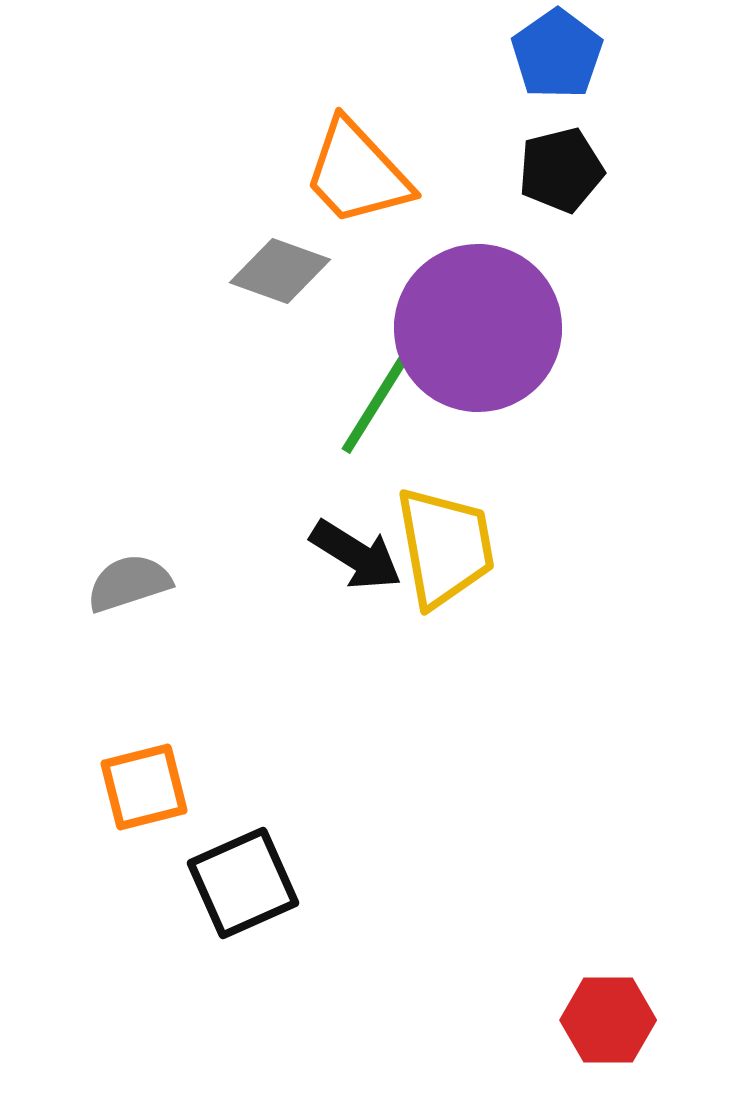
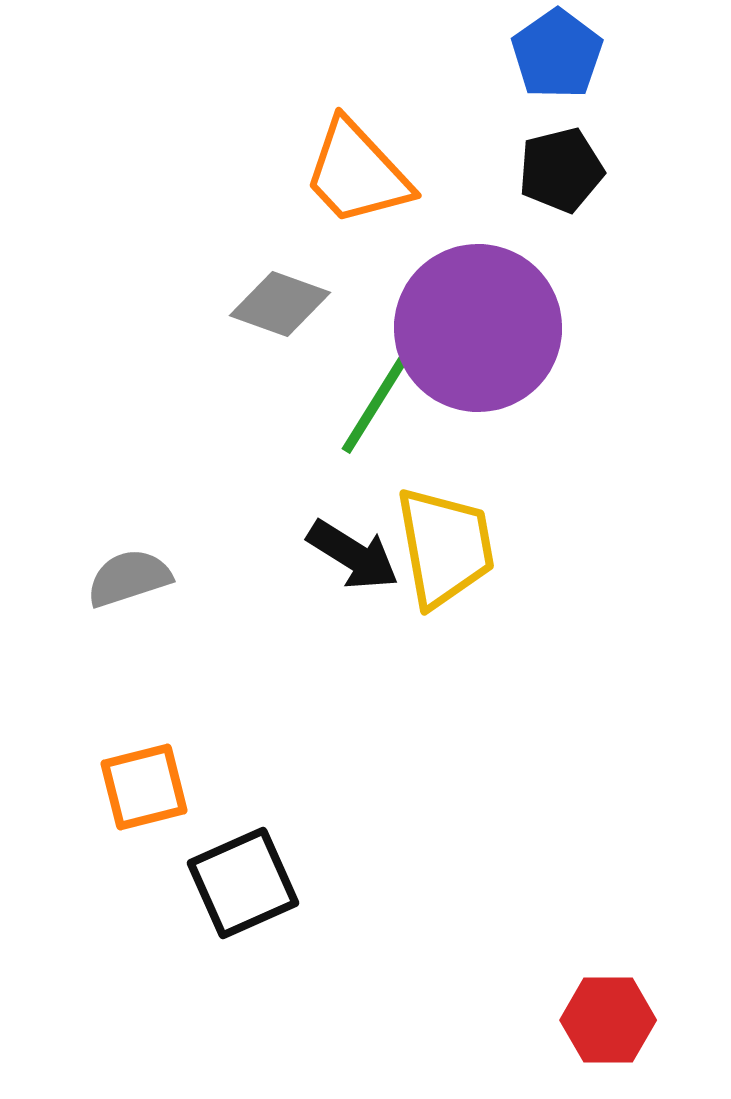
gray diamond: moved 33 px down
black arrow: moved 3 px left
gray semicircle: moved 5 px up
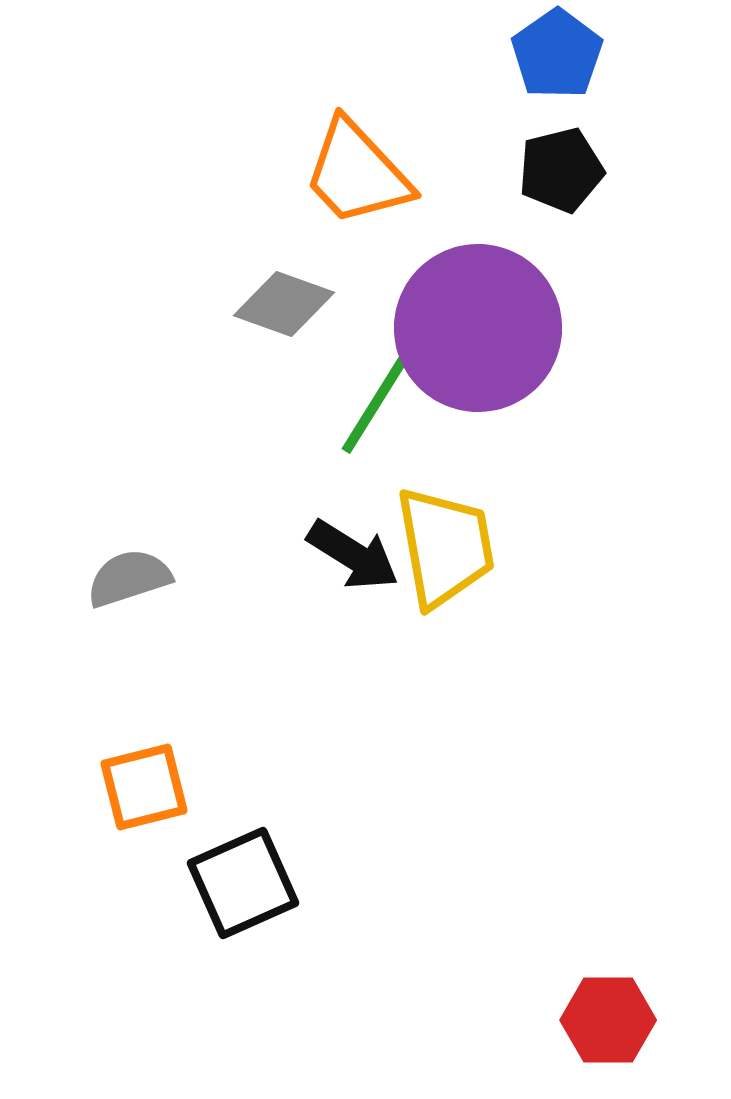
gray diamond: moved 4 px right
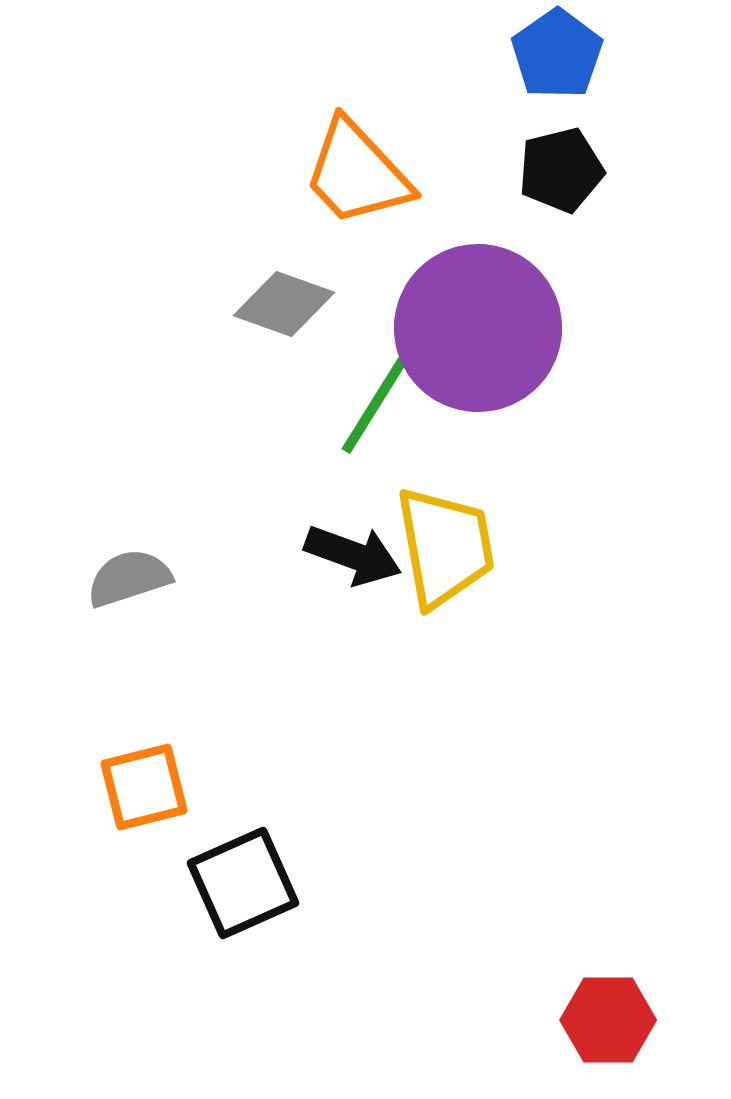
black arrow: rotated 12 degrees counterclockwise
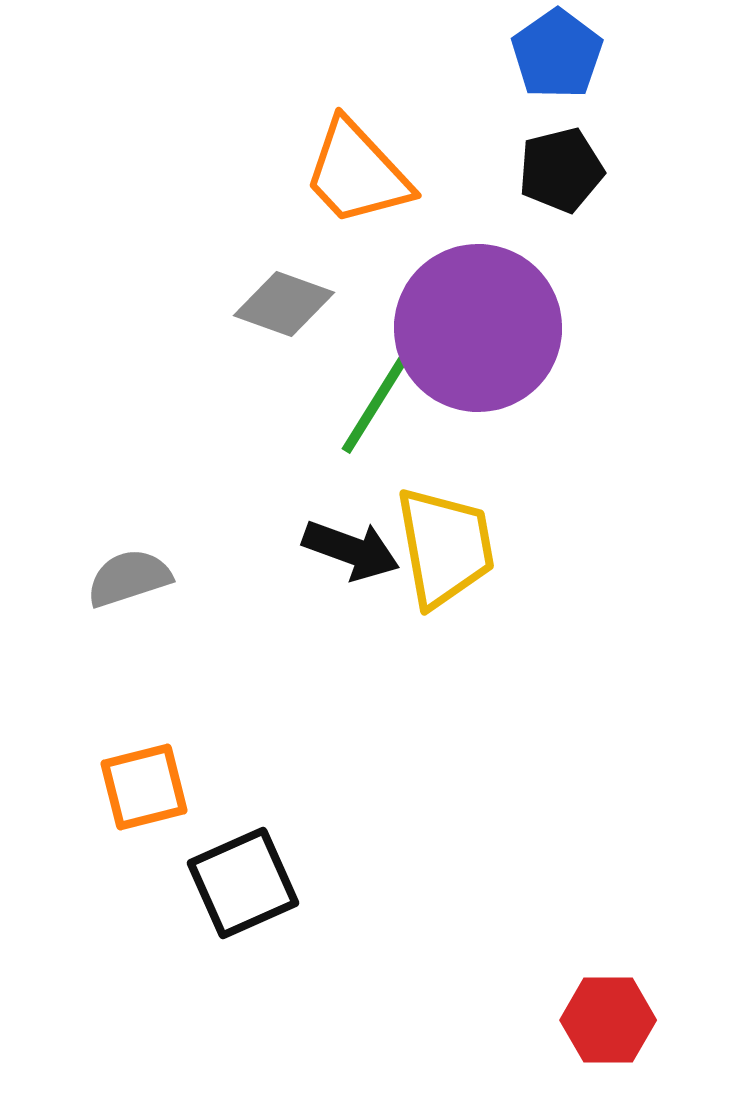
black arrow: moved 2 px left, 5 px up
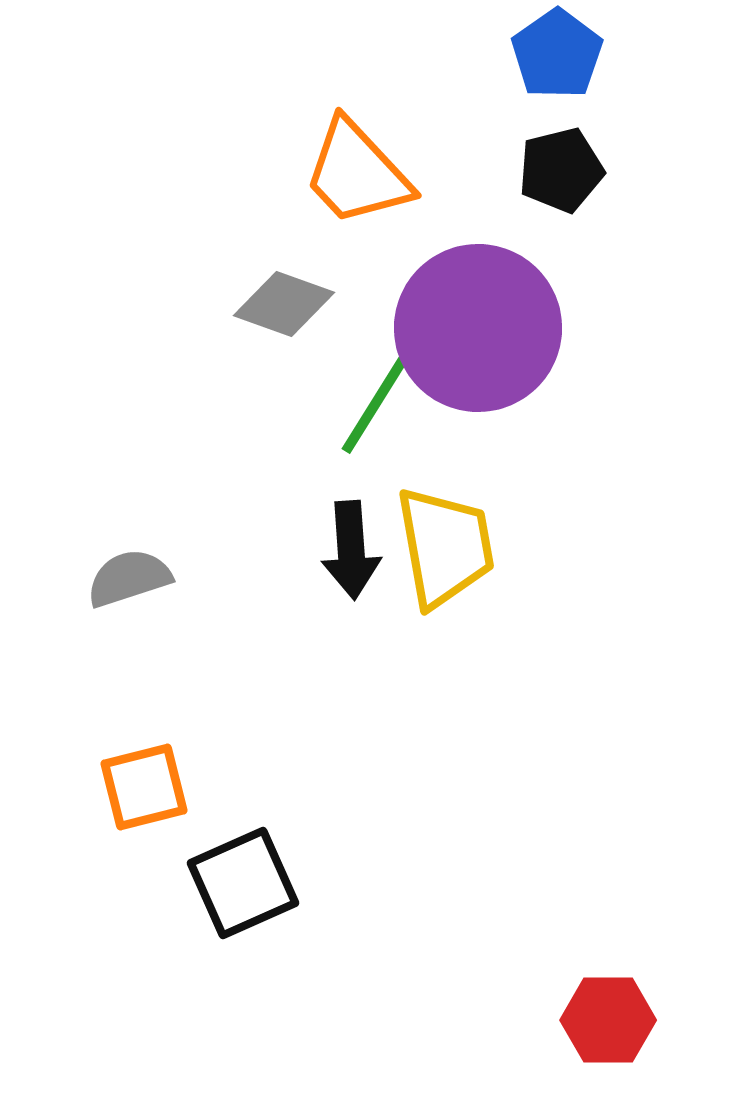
black arrow: rotated 66 degrees clockwise
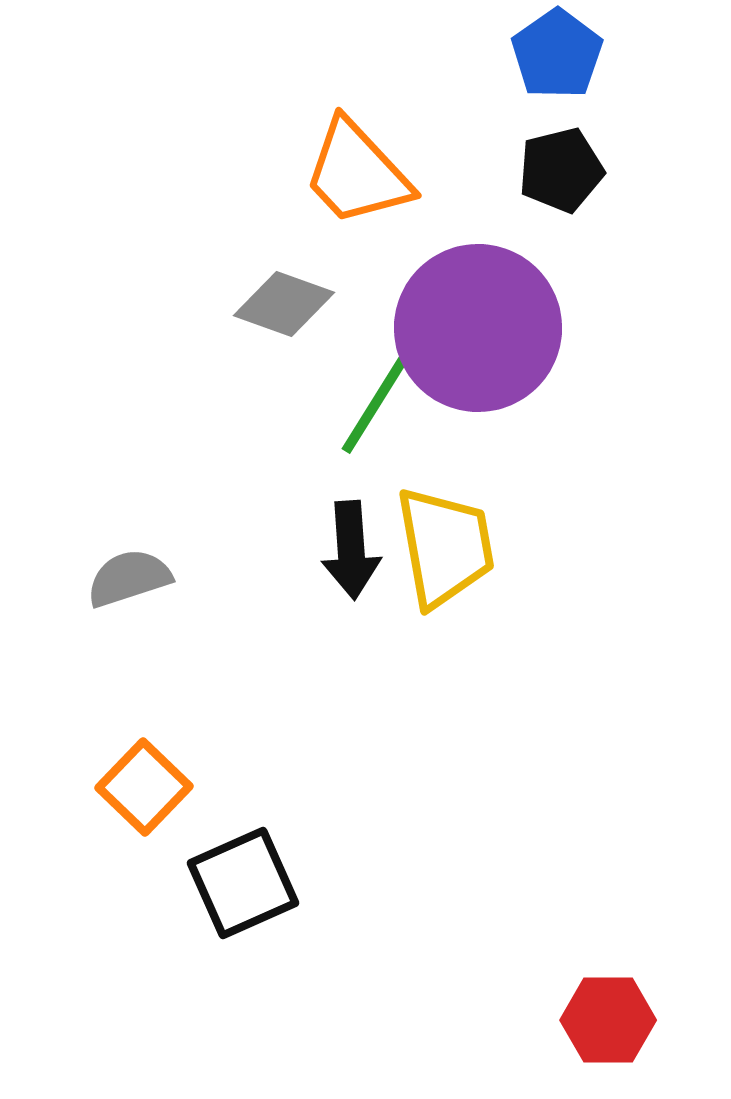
orange square: rotated 32 degrees counterclockwise
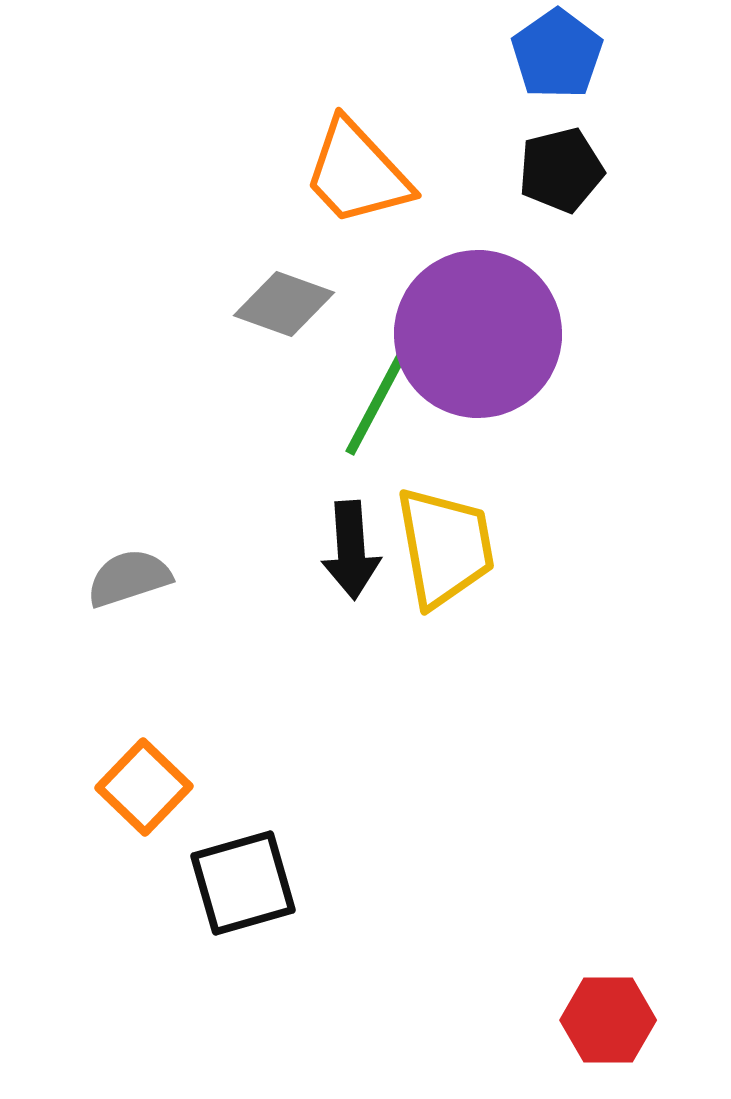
purple circle: moved 6 px down
green line: rotated 4 degrees counterclockwise
black square: rotated 8 degrees clockwise
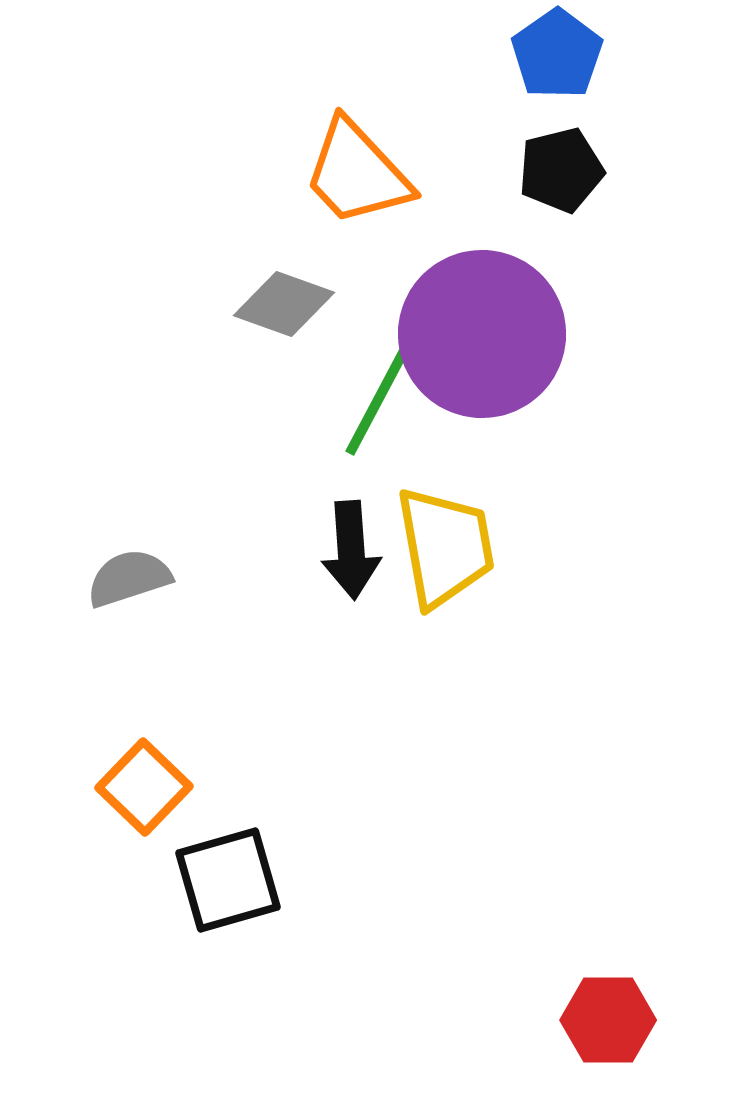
purple circle: moved 4 px right
black square: moved 15 px left, 3 px up
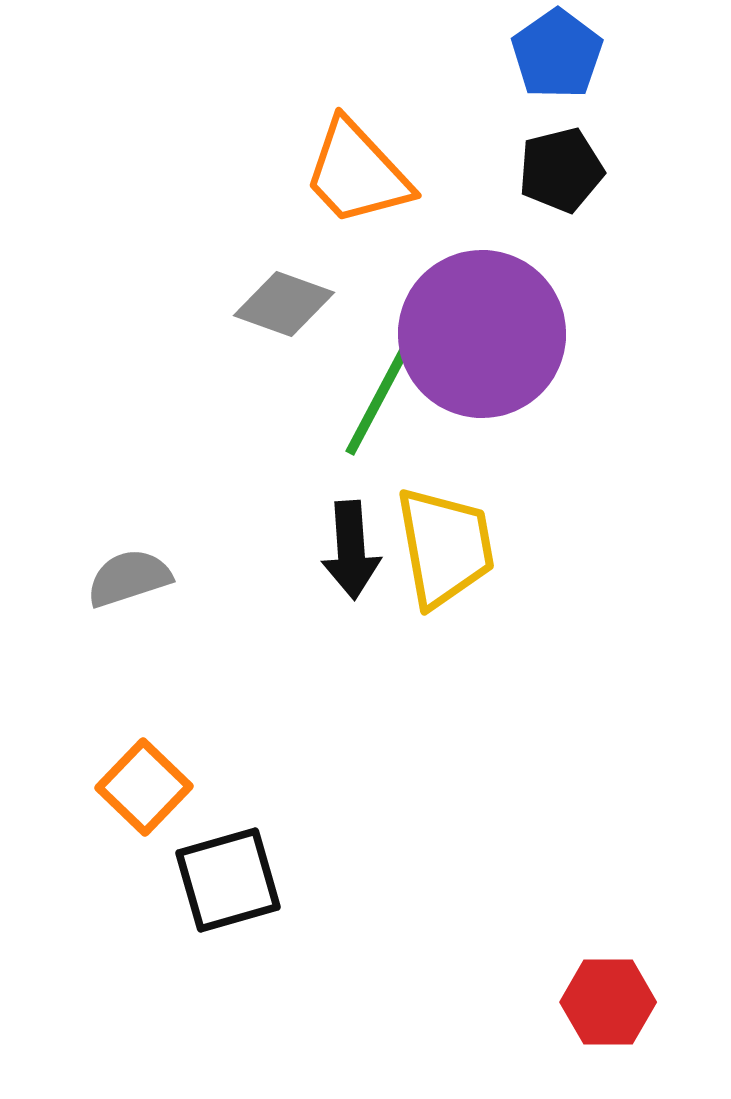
red hexagon: moved 18 px up
